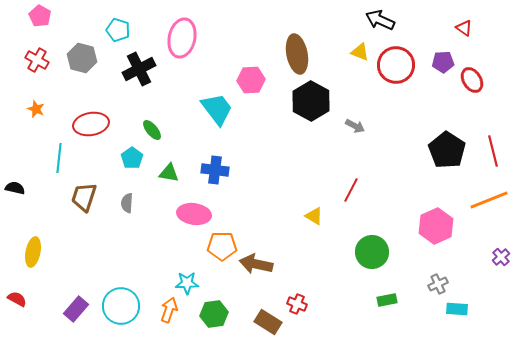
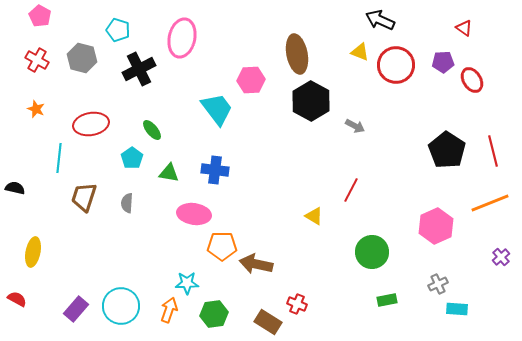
orange line at (489, 200): moved 1 px right, 3 px down
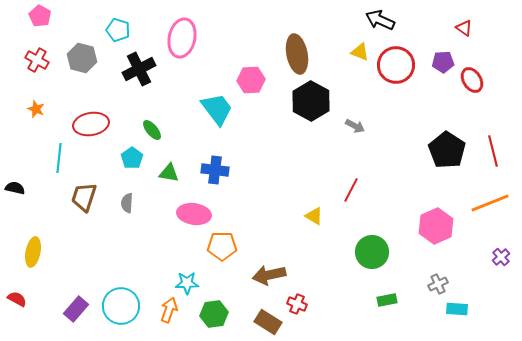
brown arrow at (256, 264): moved 13 px right, 11 px down; rotated 24 degrees counterclockwise
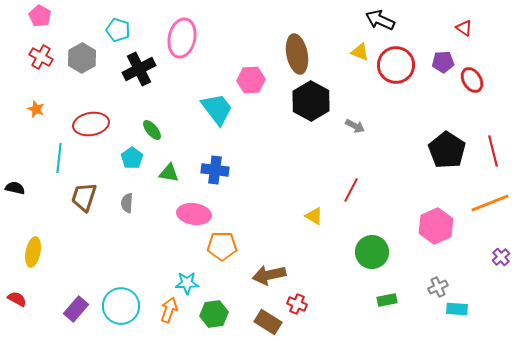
gray hexagon at (82, 58): rotated 16 degrees clockwise
red cross at (37, 60): moved 4 px right, 3 px up
gray cross at (438, 284): moved 3 px down
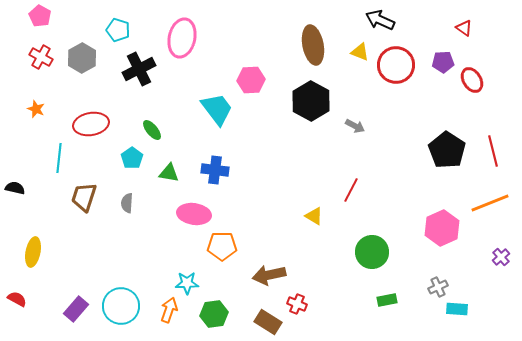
brown ellipse at (297, 54): moved 16 px right, 9 px up
pink hexagon at (436, 226): moved 6 px right, 2 px down
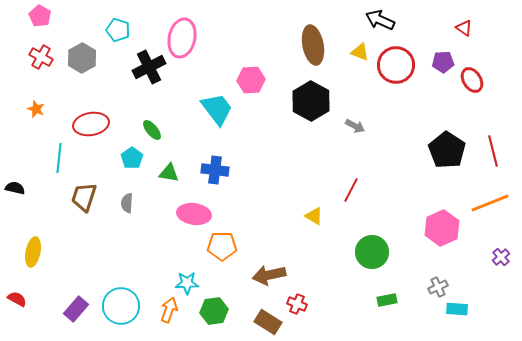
black cross at (139, 69): moved 10 px right, 2 px up
green hexagon at (214, 314): moved 3 px up
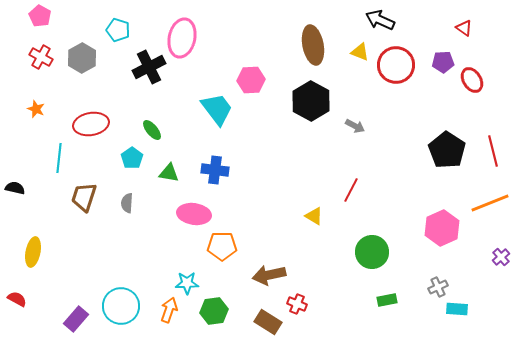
purple rectangle at (76, 309): moved 10 px down
